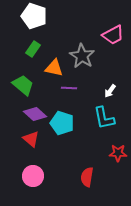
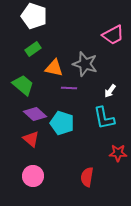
green rectangle: rotated 21 degrees clockwise
gray star: moved 3 px right, 8 px down; rotated 15 degrees counterclockwise
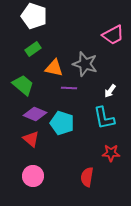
purple diamond: rotated 20 degrees counterclockwise
red star: moved 7 px left
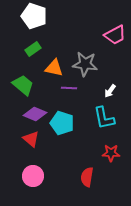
pink trapezoid: moved 2 px right
gray star: rotated 10 degrees counterclockwise
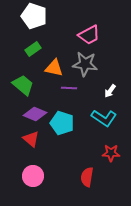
pink trapezoid: moved 26 px left
cyan L-shape: rotated 45 degrees counterclockwise
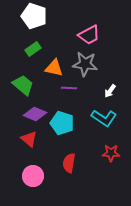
red triangle: moved 2 px left
red semicircle: moved 18 px left, 14 px up
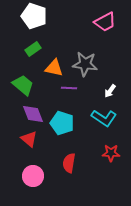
pink trapezoid: moved 16 px right, 13 px up
purple diamond: moved 2 px left; rotated 45 degrees clockwise
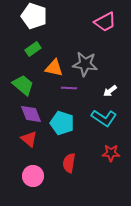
white arrow: rotated 16 degrees clockwise
purple diamond: moved 2 px left
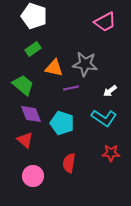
purple line: moved 2 px right; rotated 14 degrees counterclockwise
red triangle: moved 4 px left, 1 px down
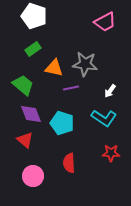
white arrow: rotated 16 degrees counterclockwise
red semicircle: rotated 12 degrees counterclockwise
